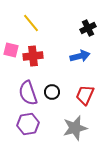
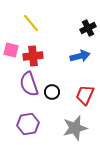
purple semicircle: moved 1 px right, 9 px up
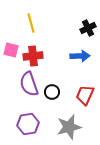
yellow line: rotated 24 degrees clockwise
blue arrow: rotated 12 degrees clockwise
gray star: moved 6 px left, 1 px up
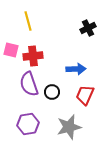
yellow line: moved 3 px left, 2 px up
blue arrow: moved 4 px left, 13 px down
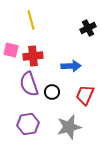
yellow line: moved 3 px right, 1 px up
blue arrow: moved 5 px left, 3 px up
